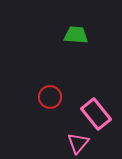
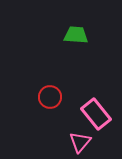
pink triangle: moved 2 px right, 1 px up
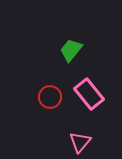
green trapezoid: moved 5 px left, 15 px down; rotated 55 degrees counterclockwise
pink rectangle: moved 7 px left, 20 px up
